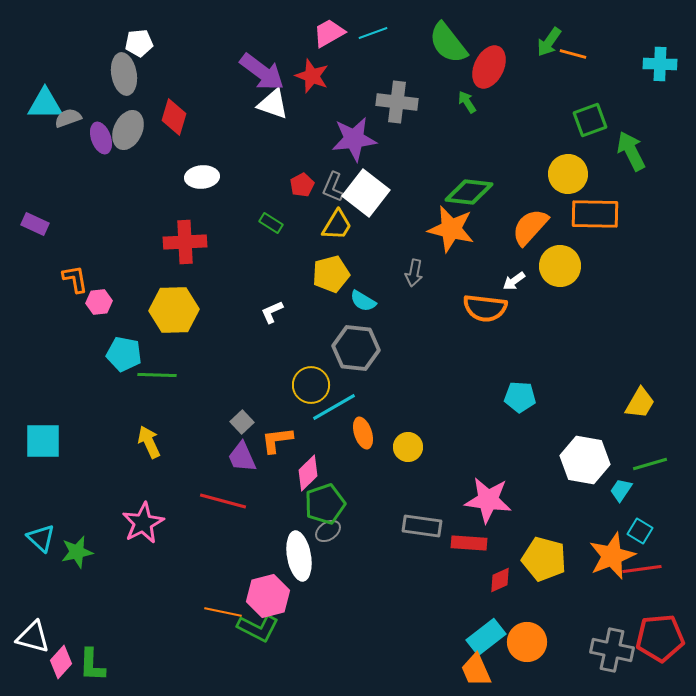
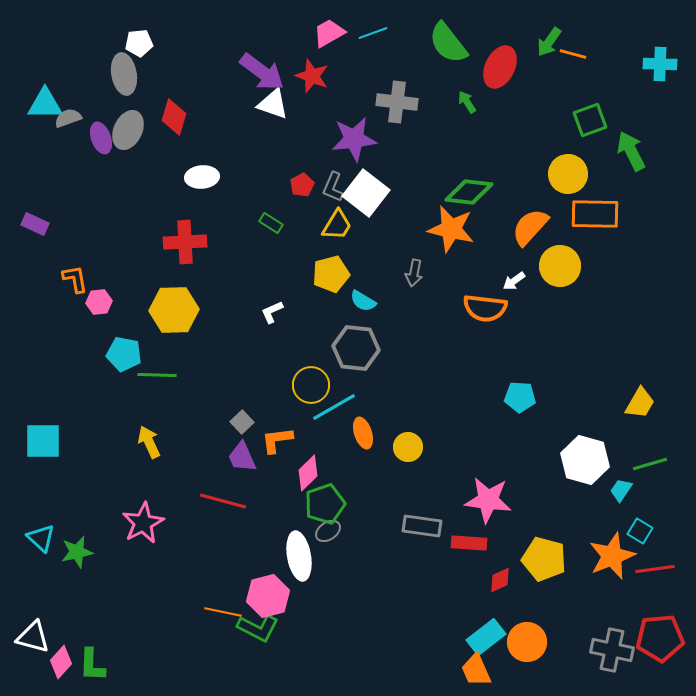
red ellipse at (489, 67): moved 11 px right
white hexagon at (585, 460): rotated 6 degrees clockwise
red line at (642, 569): moved 13 px right
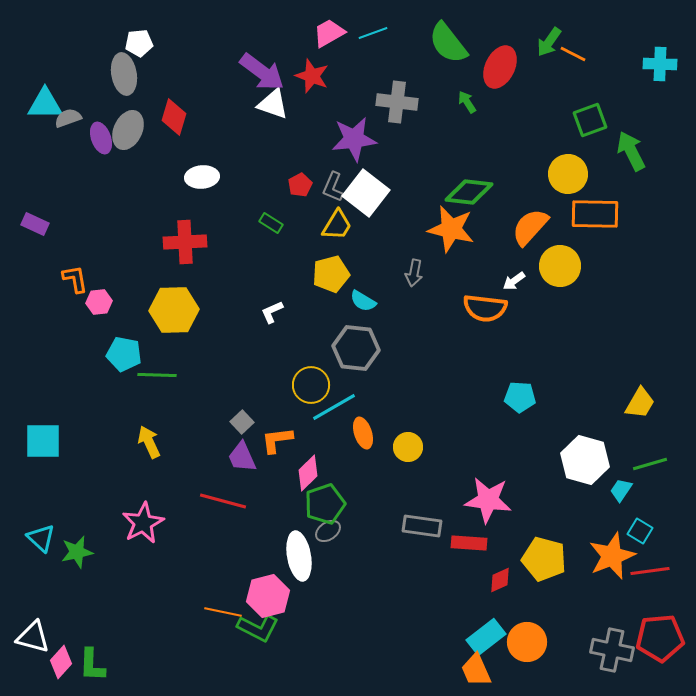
orange line at (573, 54): rotated 12 degrees clockwise
red pentagon at (302, 185): moved 2 px left
red line at (655, 569): moved 5 px left, 2 px down
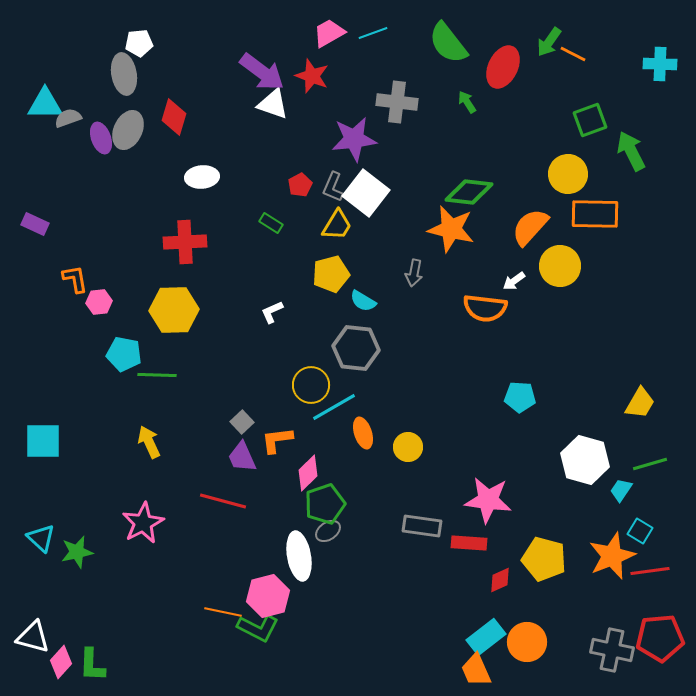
red ellipse at (500, 67): moved 3 px right
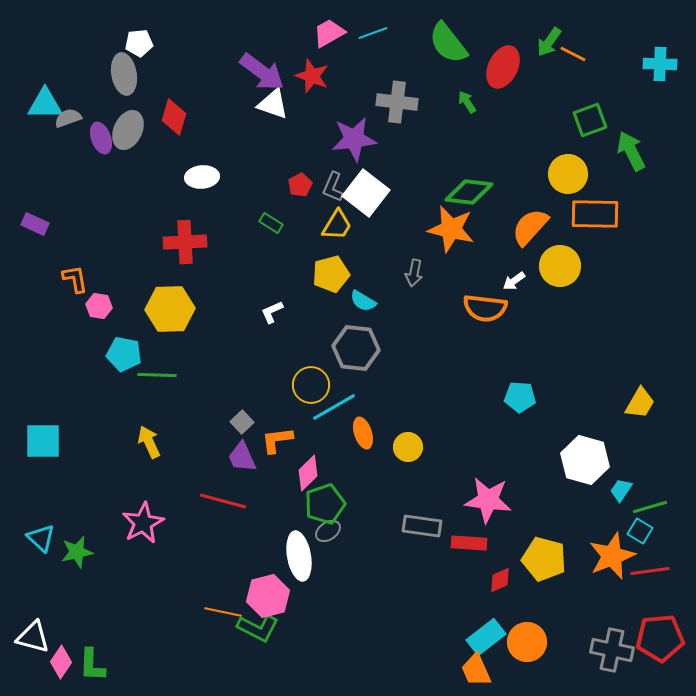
pink hexagon at (99, 302): moved 4 px down; rotated 15 degrees clockwise
yellow hexagon at (174, 310): moved 4 px left, 1 px up
green line at (650, 464): moved 43 px down
pink diamond at (61, 662): rotated 8 degrees counterclockwise
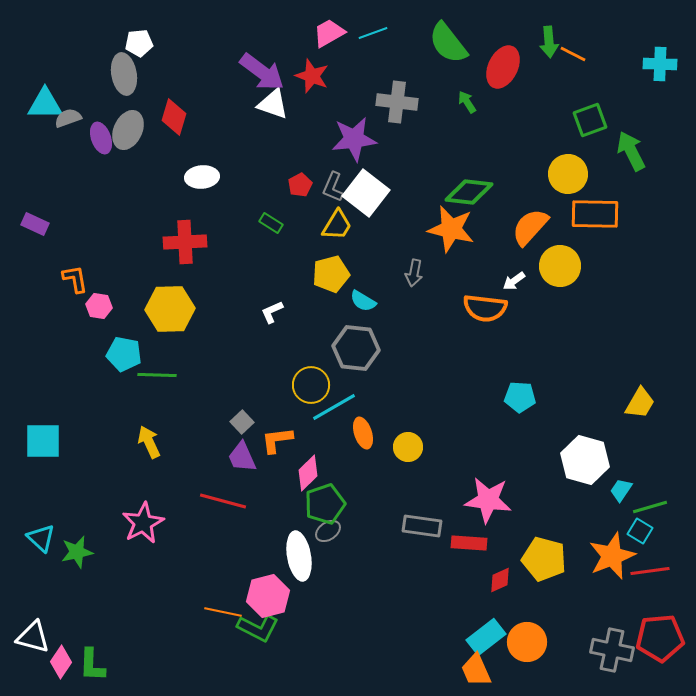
green arrow at (549, 42): rotated 40 degrees counterclockwise
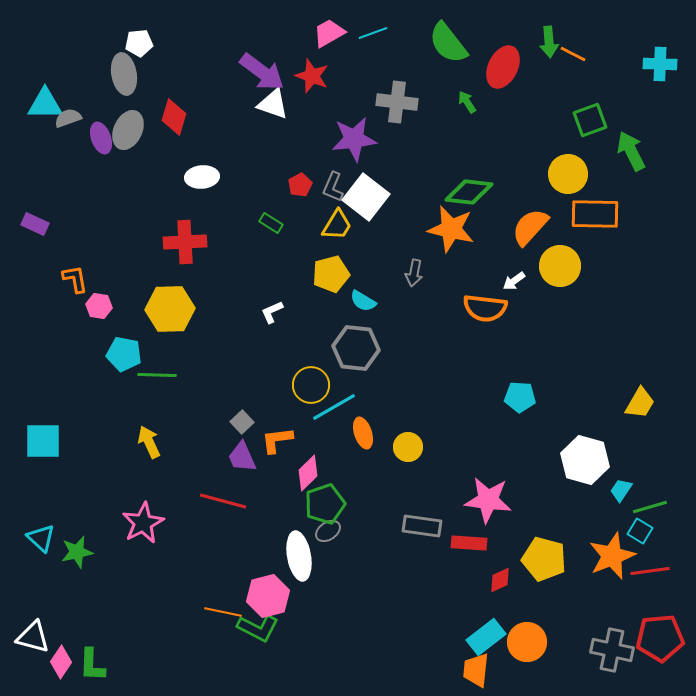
white square at (366, 193): moved 4 px down
orange trapezoid at (476, 670): rotated 30 degrees clockwise
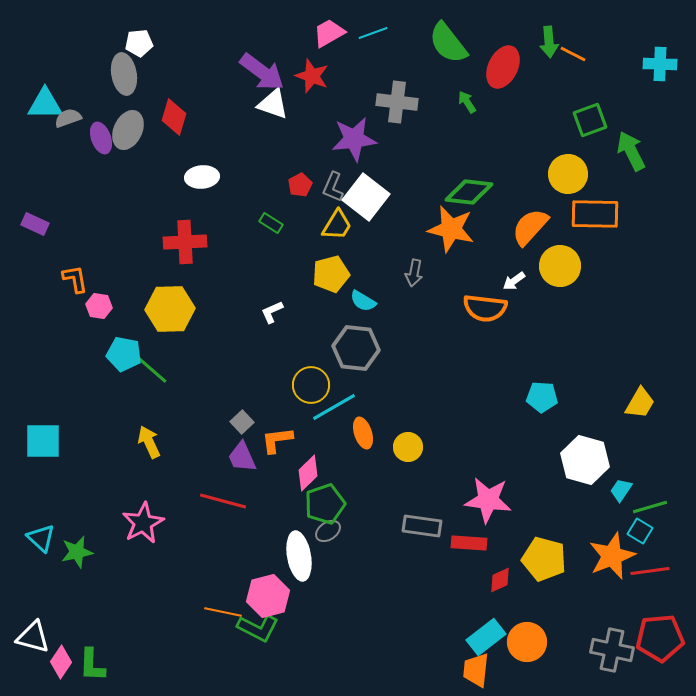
green line at (157, 375): moved 6 px left, 6 px up; rotated 39 degrees clockwise
cyan pentagon at (520, 397): moved 22 px right
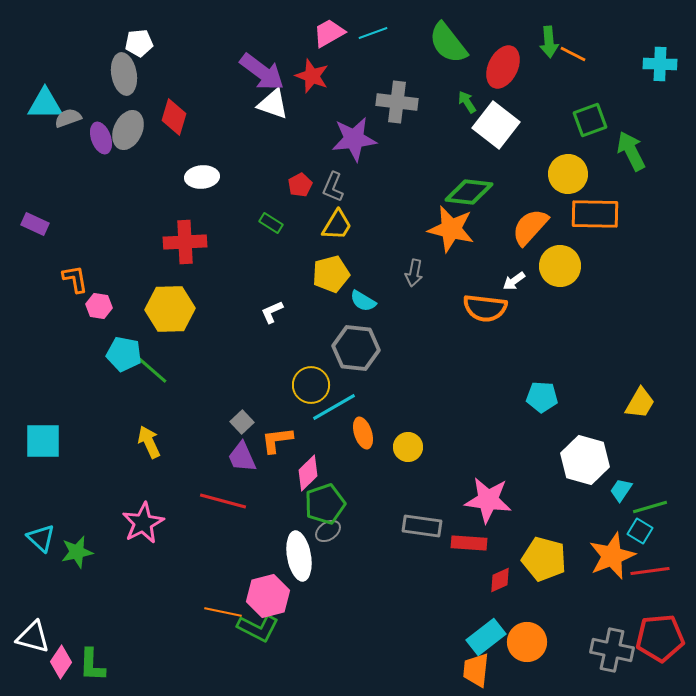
white square at (366, 197): moved 130 px right, 72 px up
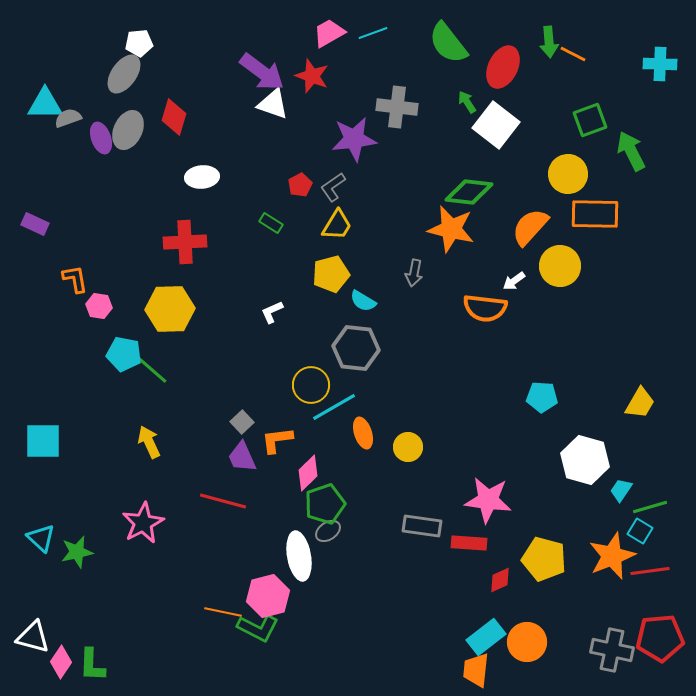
gray ellipse at (124, 74): rotated 45 degrees clockwise
gray cross at (397, 102): moved 5 px down
gray L-shape at (333, 187): rotated 32 degrees clockwise
